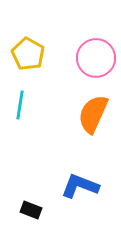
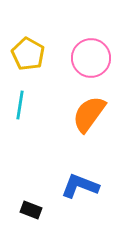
pink circle: moved 5 px left
orange semicircle: moved 4 px left; rotated 12 degrees clockwise
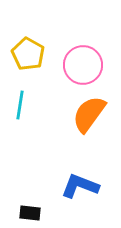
pink circle: moved 8 px left, 7 px down
black rectangle: moved 1 px left, 3 px down; rotated 15 degrees counterclockwise
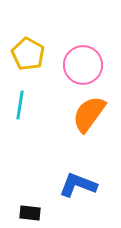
blue L-shape: moved 2 px left, 1 px up
